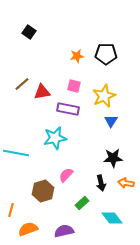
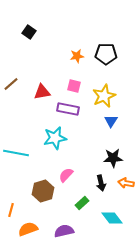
brown line: moved 11 px left
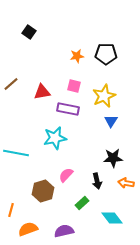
black arrow: moved 4 px left, 2 px up
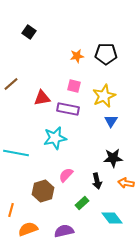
red triangle: moved 6 px down
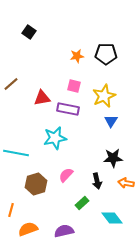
brown hexagon: moved 7 px left, 7 px up
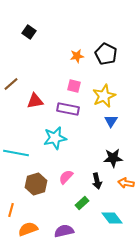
black pentagon: rotated 25 degrees clockwise
red triangle: moved 7 px left, 3 px down
pink semicircle: moved 2 px down
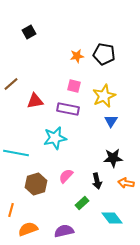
black square: rotated 24 degrees clockwise
black pentagon: moved 2 px left; rotated 15 degrees counterclockwise
pink semicircle: moved 1 px up
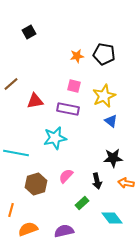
blue triangle: rotated 24 degrees counterclockwise
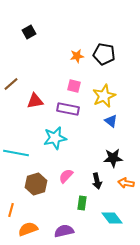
green rectangle: rotated 40 degrees counterclockwise
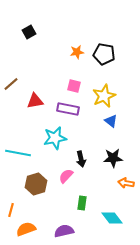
orange star: moved 4 px up
cyan line: moved 2 px right
black arrow: moved 16 px left, 22 px up
orange semicircle: moved 2 px left
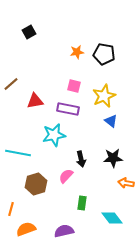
cyan star: moved 1 px left, 3 px up
orange line: moved 1 px up
